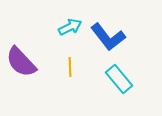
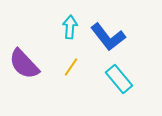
cyan arrow: rotated 60 degrees counterclockwise
purple semicircle: moved 3 px right, 2 px down
yellow line: moved 1 px right; rotated 36 degrees clockwise
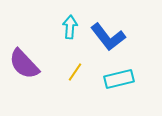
yellow line: moved 4 px right, 5 px down
cyan rectangle: rotated 64 degrees counterclockwise
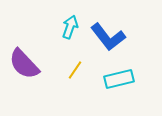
cyan arrow: rotated 15 degrees clockwise
yellow line: moved 2 px up
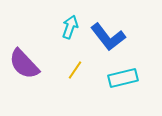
cyan rectangle: moved 4 px right, 1 px up
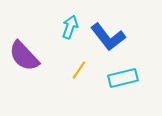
purple semicircle: moved 8 px up
yellow line: moved 4 px right
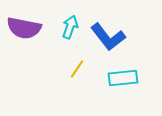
purple semicircle: moved 28 px up; rotated 36 degrees counterclockwise
yellow line: moved 2 px left, 1 px up
cyan rectangle: rotated 8 degrees clockwise
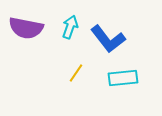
purple semicircle: moved 2 px right
blue L-shape: moved 2 px down
yellow line: moved 1 px left, 4 px down
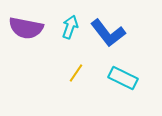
blue L-shape: moved 6 px up
cyan rectangle: rotated 32 degrees clockwise
